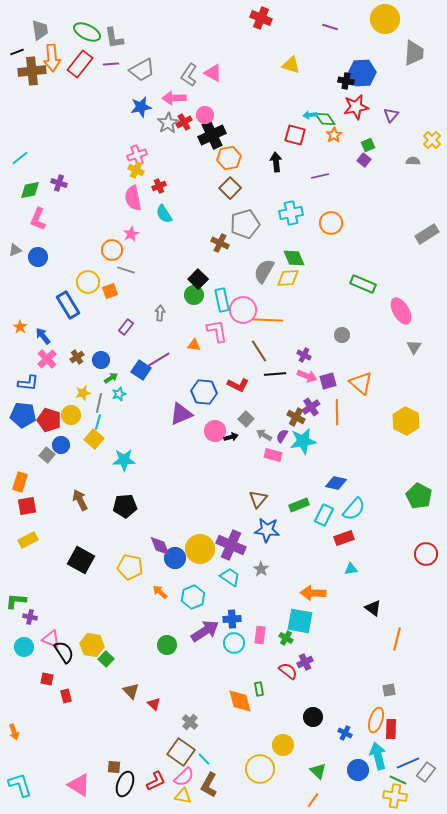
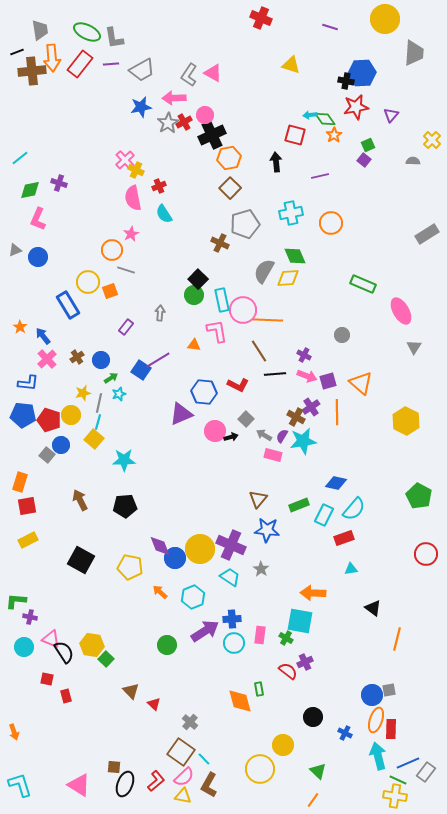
pink cross at (137, 155): moved 12 px left, 5 px down; rotated 24 degrees counterclockwise
green diamond at (294, 258): moved 1 px right, 2 px up
blue circle at (358, 770): moved 14 px right, 75 px up
red L-shape at (156, 781): rotated 15 degrees counterclockwise
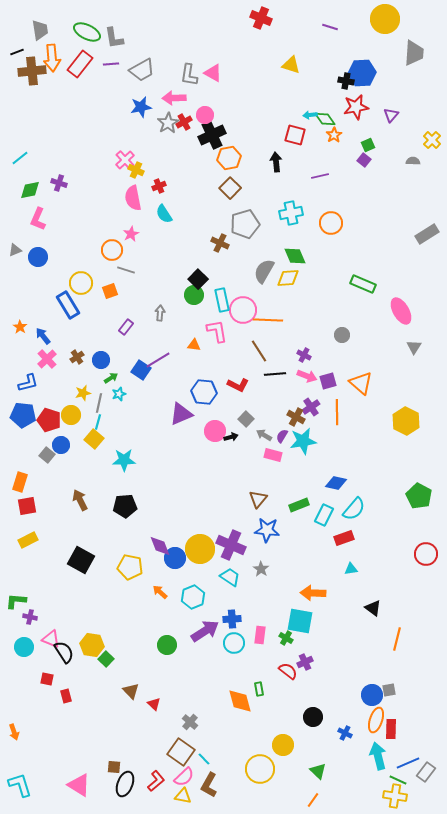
gray L-shape at (189, 75): rotated 25 degrees counterclockwise
yellow circle at (88, 282): moved 7 px left, 1 px down
blue L-shape at (28, 383): rotated 20 degrees counterclockwise
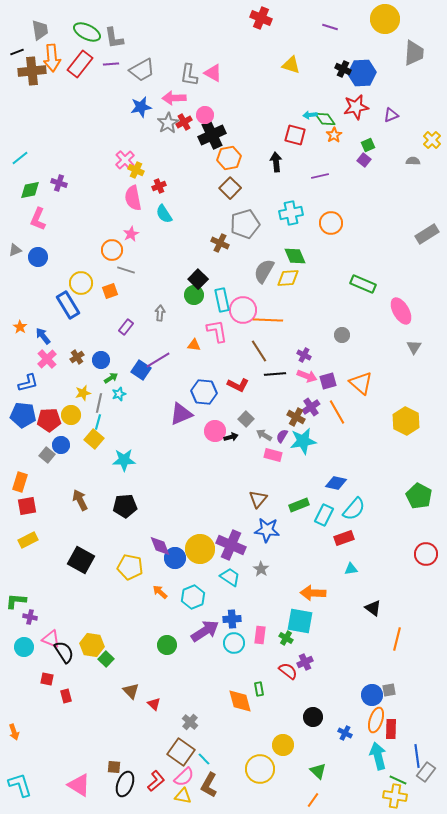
black cross at (346, 81): moved 3 px left, 12 px up; rotated 14 degrees clockwise
purple triangle at (391, 115): rotated 28 degrees clockwise
orange line at (337, 412): rotated 30 degrees counterclockwise
red pentagon at (49, 420): rotated 20 degrees counterclockwise
blue line at (408, 763): moved 9 px right, 7 px up; rotated 75 degrees counterclockwise
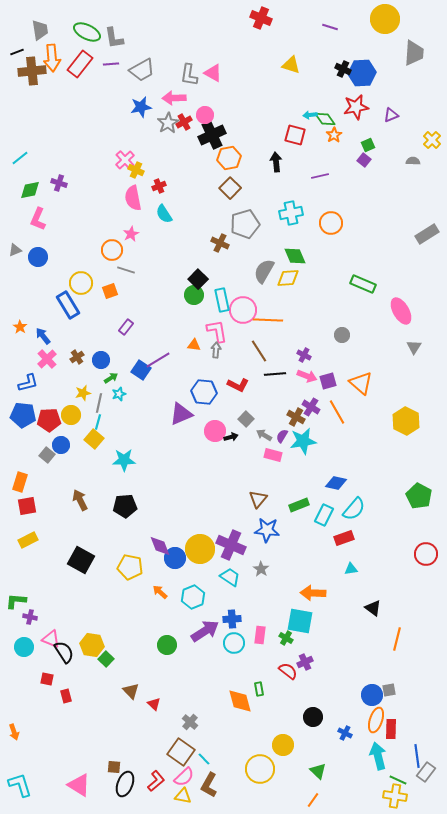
gray arrow at (160, 313): moved 56 px right, 37 px down
purple cross at (311, 407): rotated 24 degrees counterclockwise
